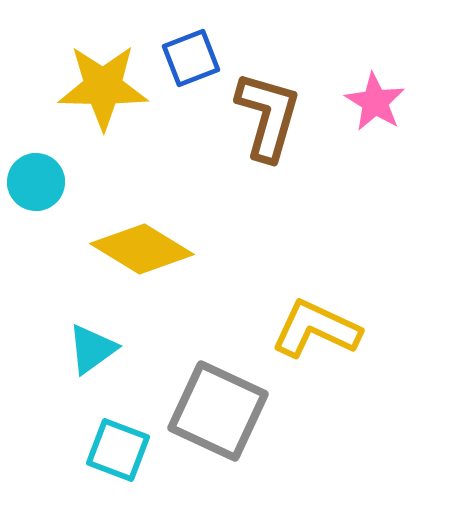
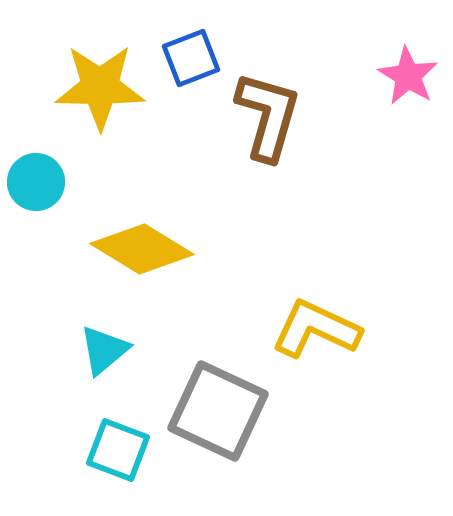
yellow star: moved 3 px left
pink star: moved 33 px right, 26 px up
cyan triangle: moved 12 px right, 1 px down; rotated 4 degrees counterclockwise
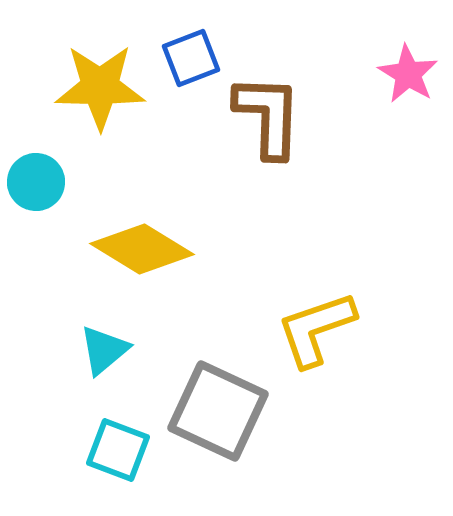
pink star: moved 2 px up
brown L-shape: rotated 14 degrees counterclockwise
yellow L-shape: rotated 44 degrees counterclockwise
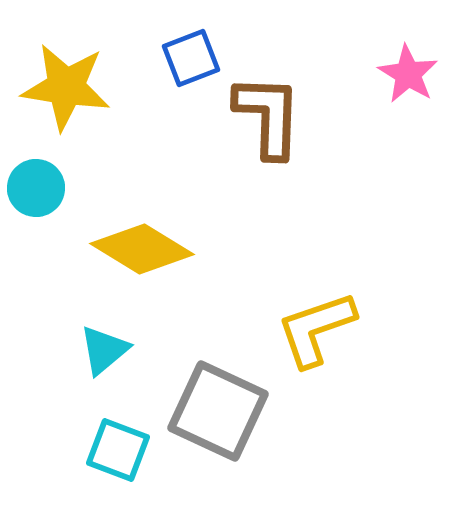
yellow star: moved 34 px left; rotated 8 degrees clockwise
cyan circle: moved 6 px down
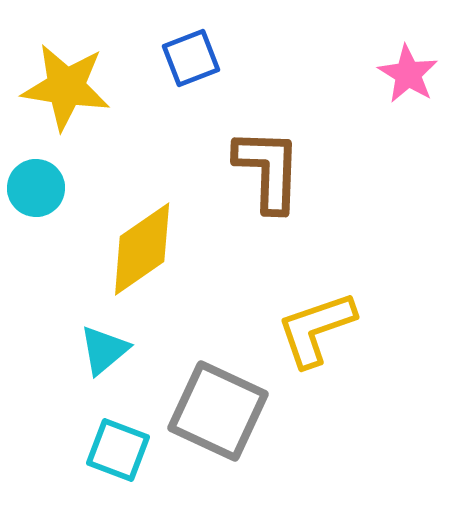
brown L-shape: moved 54 px down
yellow diamond: rotated 66 degrees counterclockwise
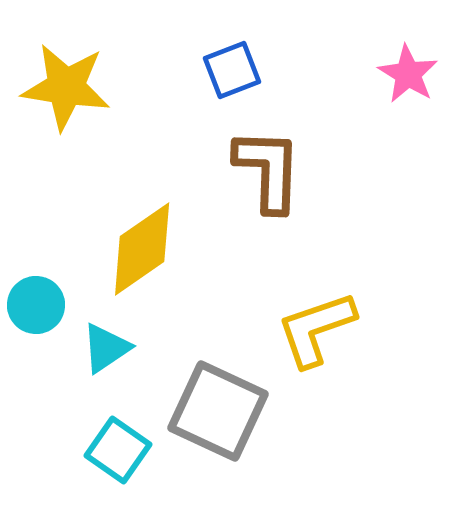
blue square: moved 41 px right, 12 px down
cyan circle: moved 117 px down
cyan triangle: moved 2 px right, 2 px up; rotated 6 degrees clockwise
cyan square: rotated 14 degrees clockwise
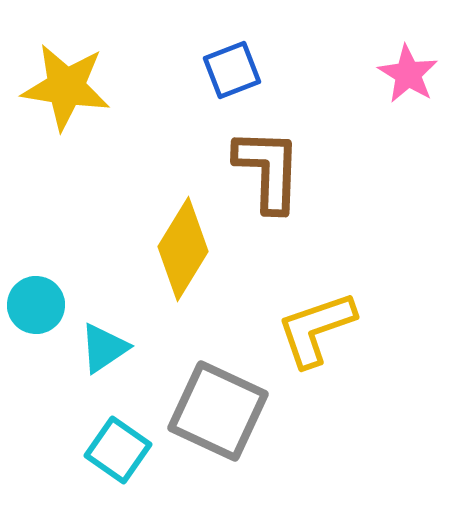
yellow diamond: moved 41 px right; rotated 24 degrees counterclockwise
cyan triangle: moved 2 px left
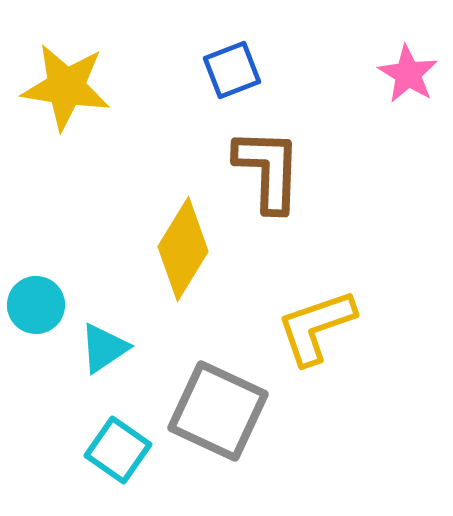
yellow L-shape: moved 2 px up
